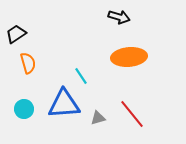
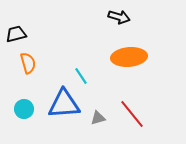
black trapezoid: rotated 20 degrees clockwise
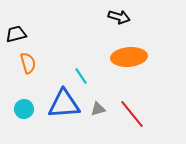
gray triangle: moved 9 px up
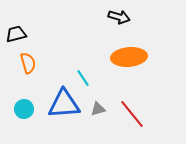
cyan line: moved 2 px right, 2 px down
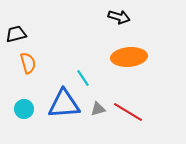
red line: moved 4 px left, 2 px up; rotated 20 degrees counterclockwise
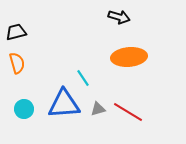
black trapezoid: moved 2 px up
orange semicircle: moved 11 px left
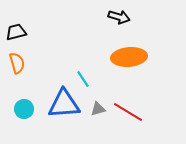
cyan line: moved 1 px down
